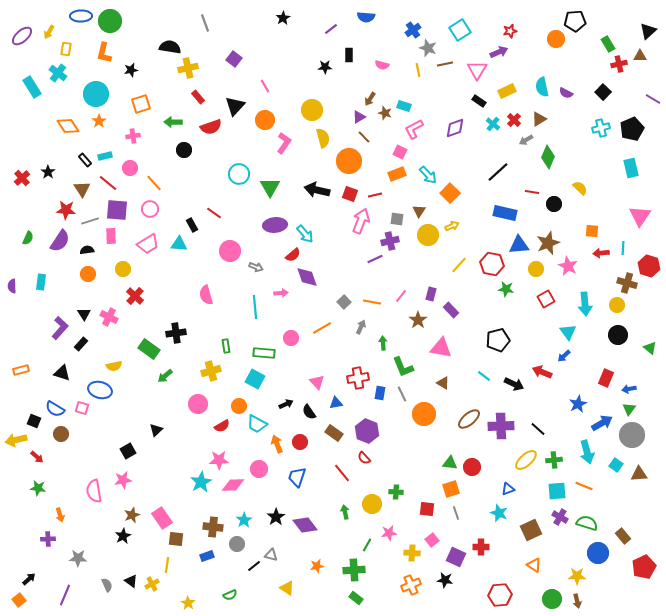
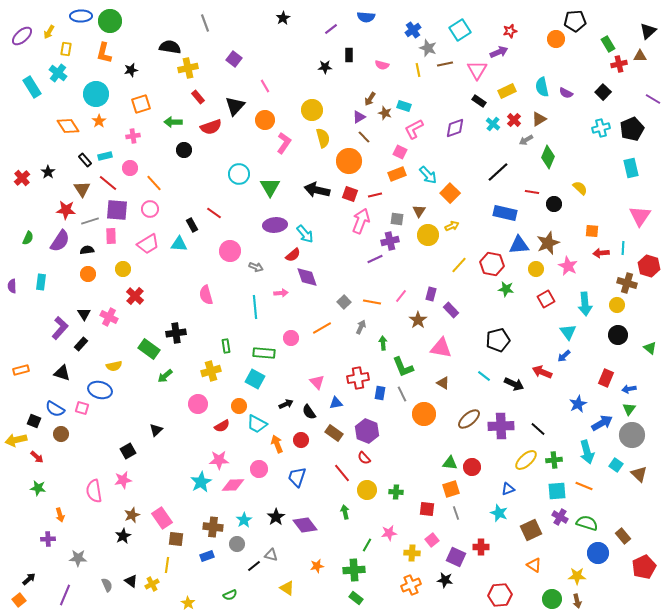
red circle at (300, 442): moved 1 px right, 2 px up
brown triangle at (639, 474): rotated 48 degrees clockwise
yellow circle at (372, 504): moved 5 px left, 14 px up
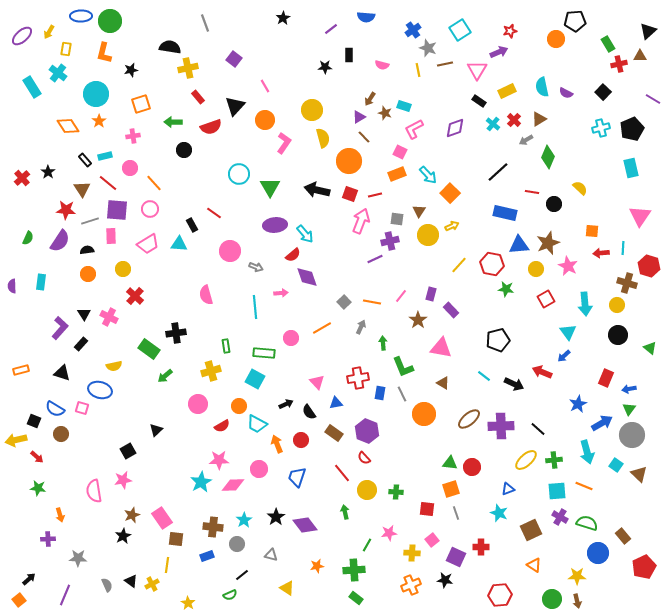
black line at (254, 566): moved 12 px left, 9 px down
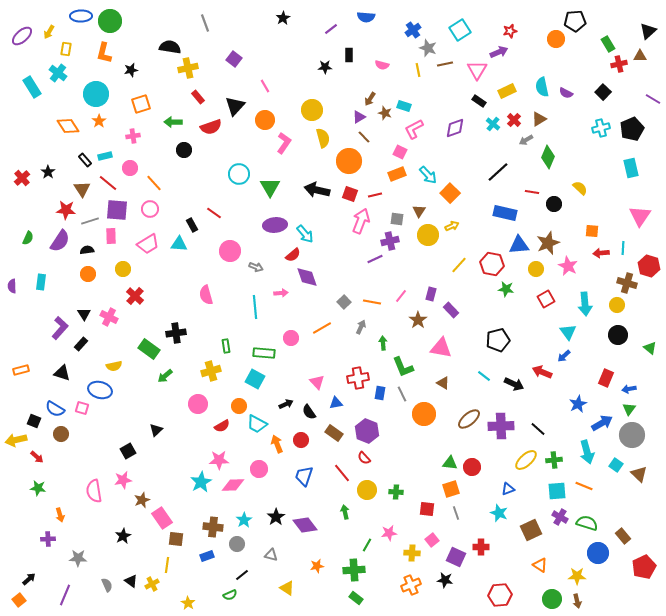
blue trapezoid at (297, 477): moved 7 px right, 1 px up
brown star at (132, 515): moved 10 px right, 15 px up
orange triangle at (534, 565): moved 6 px right
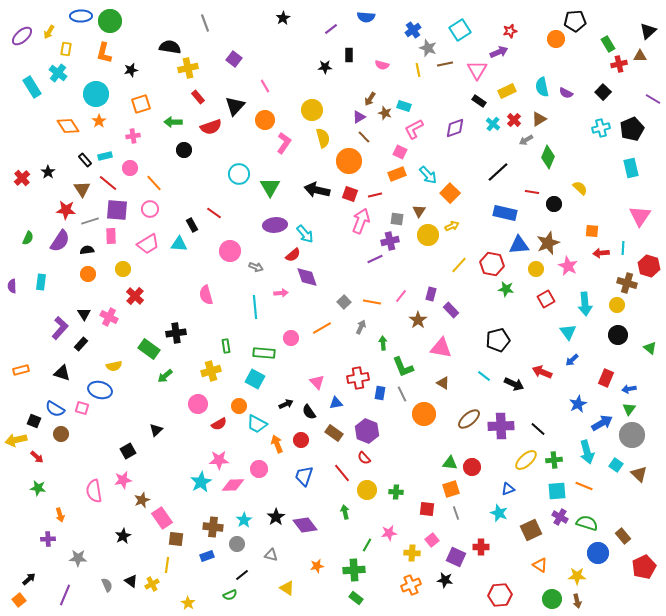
blue arrow at (564, 356): moved 8 px right, 4 px down
red semicircle at (222, 426): moved 3 px left, 2 px up
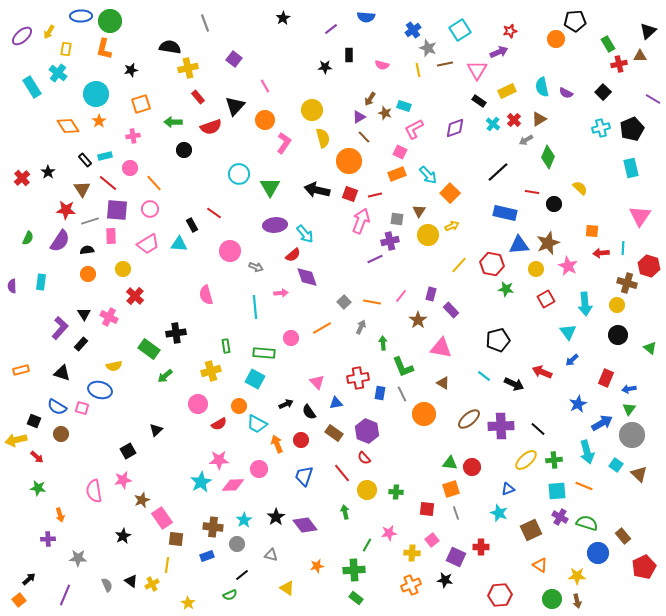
orange L-shape at (104, 53): moved 4 px up
blue semicircle at (55, 409): moved 2 px right, 2 px up
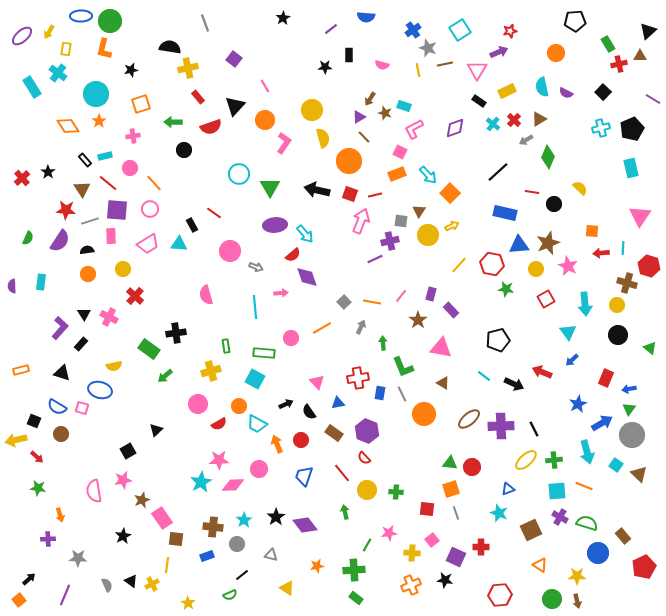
orange circle at (556, 39): moved 14 px down
gray square at (397, 219): moved 4 px right, 2 px down
blue triangle at (336, 403): moved 2 px right
black line at (538, 429): moved 4 px left; rotated 21 degrees clockwise
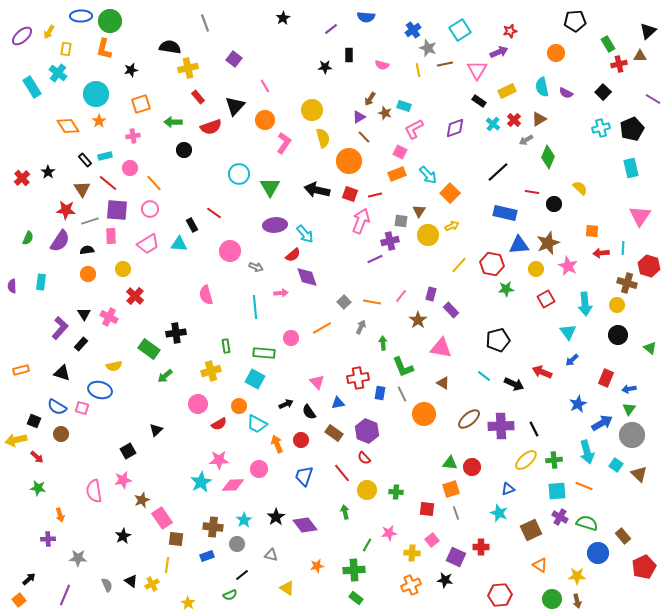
green star at (506, 289): rotated 14 degrees counterclockwise
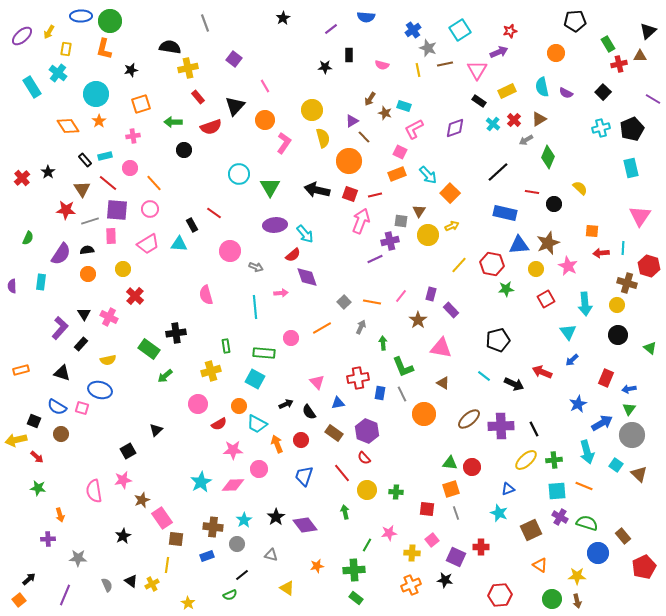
purple triangle at (359, 117): moved 7 px left, 4 px down
purple semicircle at (60, 241): moved 1 px right, 13 px down
yellow semicircle at (114, 366): moved 6 px left, 6 px up
pink star at (219, 460): moved 14 px right, 10 px up
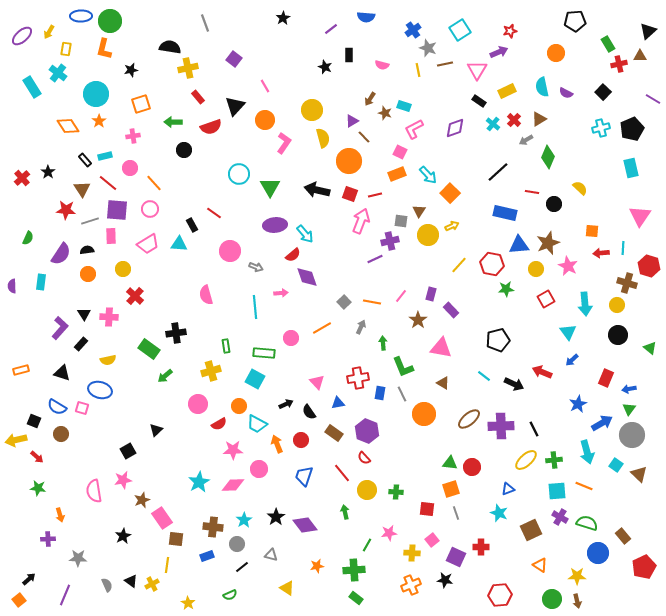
black star at (325, 67): rotated 24 degrees clockwise
pink cross at (109, 317): rotated 24 degrees counterclockwise
cyan star at (201, 482): moved 2 px left
black line at (242, 575): moved 8 px up
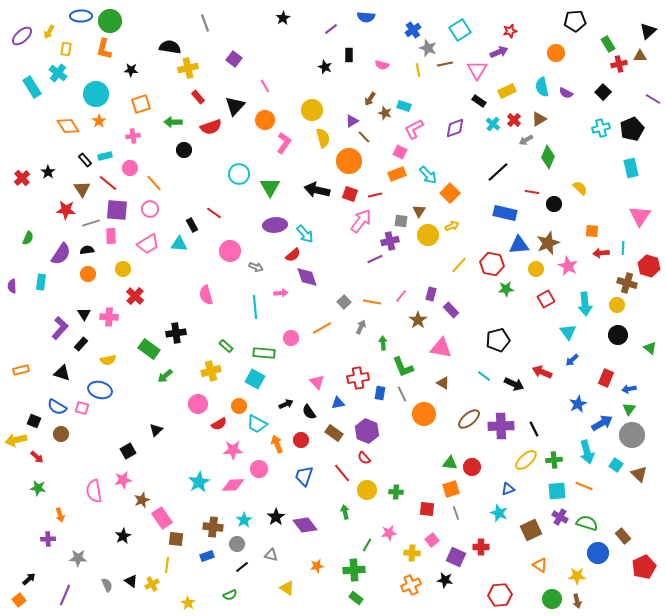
black star at (131, 70): rotated 16 degrees clockwise
gray line at (90, 221): moved 1 px right, 2 px down
pink arrow at (361, 221): rotated 15 degrees clockwise
green rectangle at (226, 346): rotated 40 degrees counterclockwise
